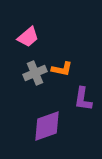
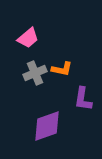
pink trapezoid: moved 1 px down
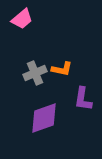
pink trapezoid: moved 6 px left, 19 px up
purple diamond: moved 3 px left, 8 px up
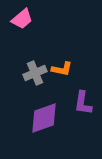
purple L-shape: moved 4 px down
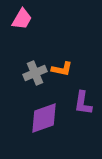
pink trapezoid: rotated 20 degrees counterclockwise
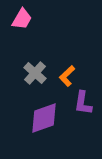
orange L-shape: moved 5 px right, 7 px down; rotated 125 degrees clockwise
gray cross: rotated 25 degrees counterclockwise
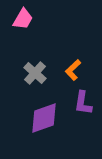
pink trapezoid: moved 1 px right
orange L-shape: moved 6 px right, 6 px up
